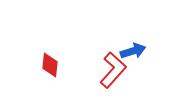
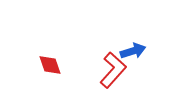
red diamond: rotated 25 degrees counterclockwise
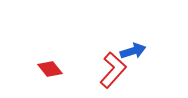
red diamond: moved 4 px down; rotated 20 degrees counterclockwise
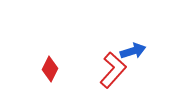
red diamond: rotated 65 degrees clockwise
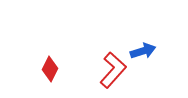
blue arrow: moved 10 px right
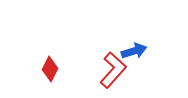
blue arrow: moved 9 px left
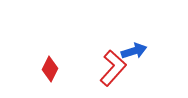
red L-shape: moved 2 px up
